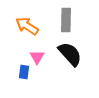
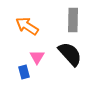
gray rectangle: moved 7 px right
blue rectangle: rotated 24 degrees counterclockwise
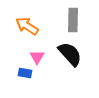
blue rectangle: moved 1 px right, 1 px down; rotated 64 degrees counterclockwise
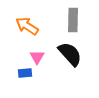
blue rectangle: rotated 16 degrees counterclockwise
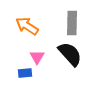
gray rectangle: moved 1 px left, 3 px down
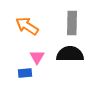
black semicircle: rotated 48 degrees counterclockwise
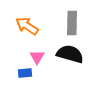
black semicircle: rotated 16 degrees clockwise
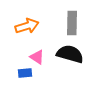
orange arrow: rotated 130 degrees clockwise
pink triangle: rotated 28 degrees counterclockwise
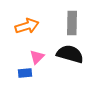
pink triangle: rotated 42 degrees clockwise
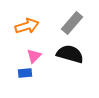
gray rectangle: rotated 40 degrees clockwise
pink triangle: moved 3 px left, 1 px up
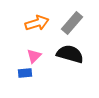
orange arrow: moved 10 px right, 3 px up
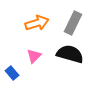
gray rectangle: moved 1 px right; rotated 15 degrees counterclockwise
blue rectangle: moved 13 px left; rotated 56 degrees clockwise
